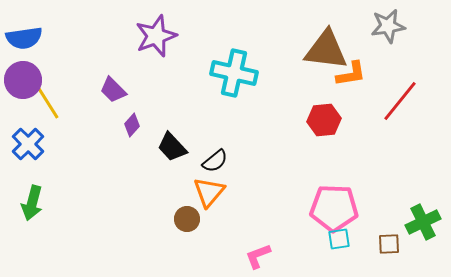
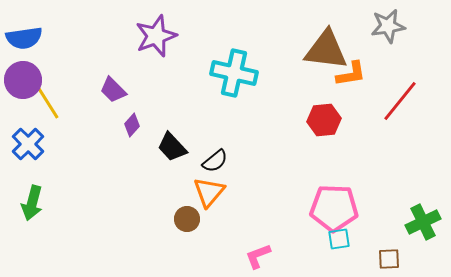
brown square: moved 15 px down
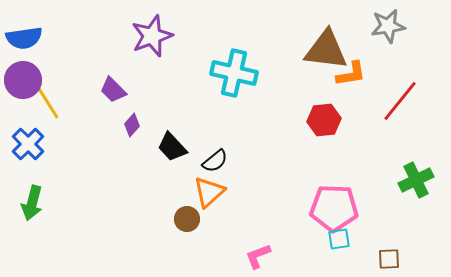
purple star: moved 4 px left
orange triangle: rotated 8 degrees clockwise
green cross: moved 7 px left, 42 px up
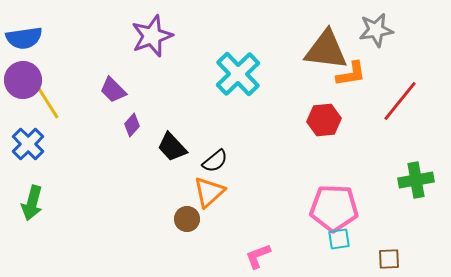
gray star: moved 12 px left, 4 px down
cyan cross: moved 4 px right, 1 px down; rotated 33 degrees clockwise
green cross: rotated 16 degrees clockwise
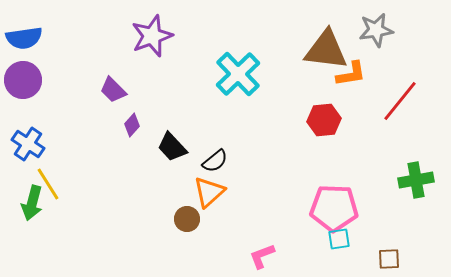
yellow line: moved 81 px down
blue cross: rotated 12 degrees counterclockwise
pink L-shape: moved 4 px right
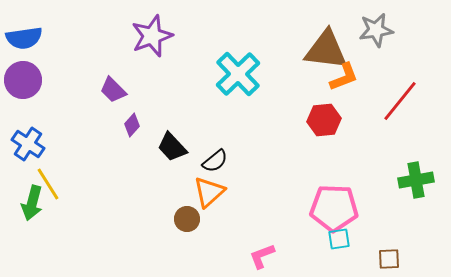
orange L-shape: moved 7 px left, 3 px down; rotated 12 degrees counterclockwise
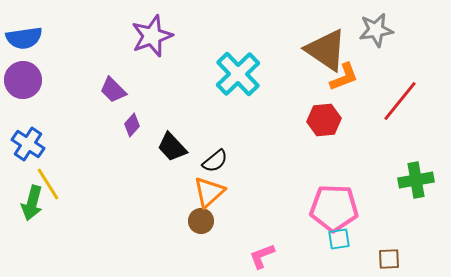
brown triangle: rotated 27 degrees clockwise
brown circle: moved 14 px right, 2 px down
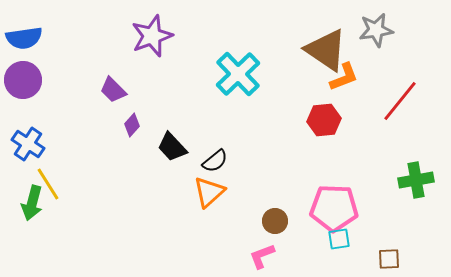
brown circle: moved 74 px right
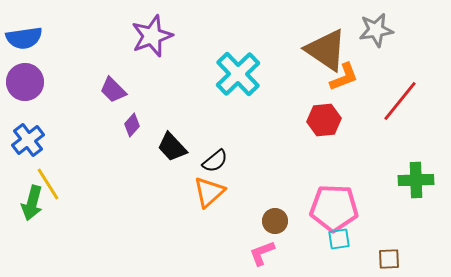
purple circle: moved 2 px right, 2 px down
blue cross: moved 4 px up; rotated 20 degrees clockwise
green cross: rotated 8 degrees clockwise
pink L-shape: moved 3 px up
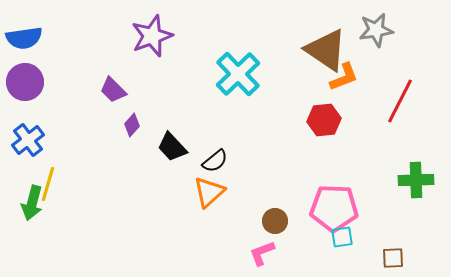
red line: rotated 12 degrees counterclockwise
yellow line: rotated 48 degrees clockwise
cyan square: moved 3 px right, 2 px up
brown square: moved 4 px right, 1 px up
